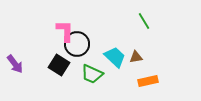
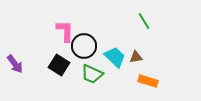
black circle: moved 7 px right, 2 px down
orange rectangle: rotated 30 degrees clockwise
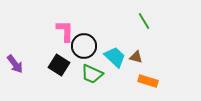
brown triangle: rotated 24 degrees clockwise
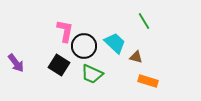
pink L-shape: rotated 10 degrees clockwise
cyan trapezoid: moved 14 px up
purple arrow: moved 1 px right, 1 px up
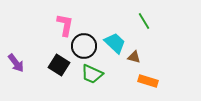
pink L-shape: moved 6 px up
brown triangle: moved 2 px left
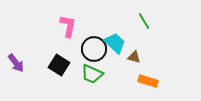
pink L-shape: moved 3 px right, 1 px down
black circle: moved 10 px right, 3 px down
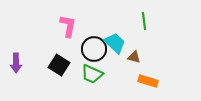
green line: rotated 24 degrees clockwise
purple arrow: rotated 36 degrees clockwise
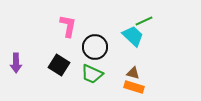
green line: rotated 72 degrees clockwise
cyan trapezoid: moved 18 px right, 7 px up
black circle: moved 1 px right, 2 px up
brown triangle: moved 1 px left, 16 px down
orange rectangle: moved 14 px left, 6 px down
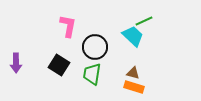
green trapezoid: rotated 75 degrees clockwise
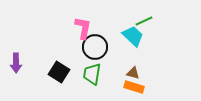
pink L-shape: moved 15 px right, 2 px down
black square: moved 7 px down
